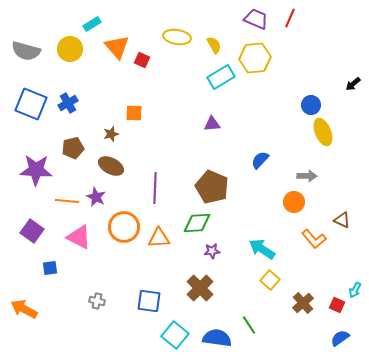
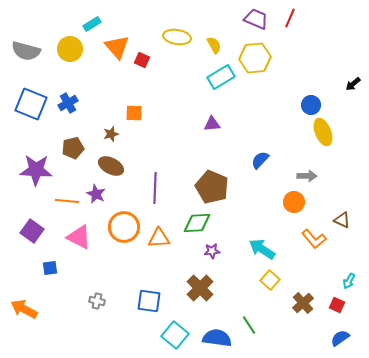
purple star at (96, 197): moved 3 px up
cyan arrow at (355, 290): moved 6 px left, 9 px up
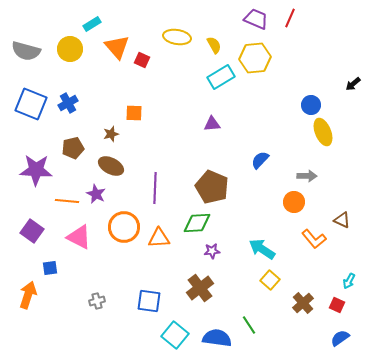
brown cross at (200, 288): rotated 8 degrees clockwise
gray cross at (97, 301): rotated 28 degrees counterclockwise
orange arrow at (24, 309): moved 4 px right, 14 px up; rotated 80 degrees clockwise
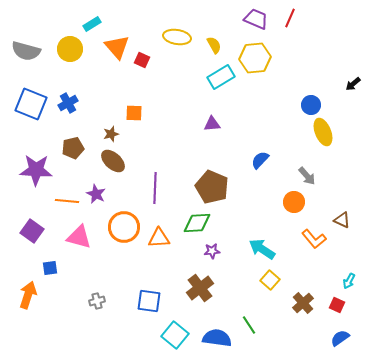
brown ellipse at (111, 166): moved 2 px right, 5 px up; rotated 15 degrees clockwise
gray arrow at (307, 176): rotated 48 degrees clockwise
pink triangle at (79, 237): rotated 12 degrees counterclockwise
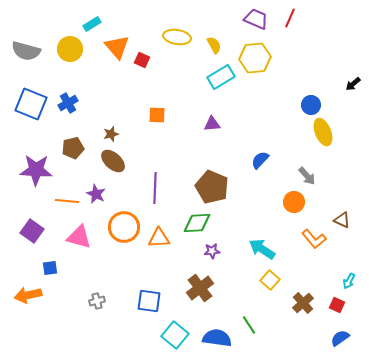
orange square at (134, 113): moved 23 px right, 2 px down
orange arrow at (28, 295): rotated 120 degrees counterclockwise
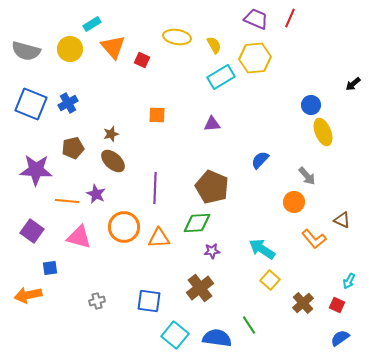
orange triangle at (117, 47): moved 4 px left
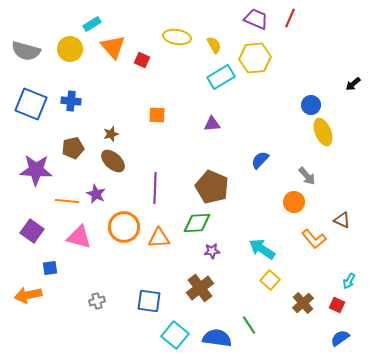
blue cross at (68, 103): moved 3 px right, 2 px up; rotated 36 degrees clockwise
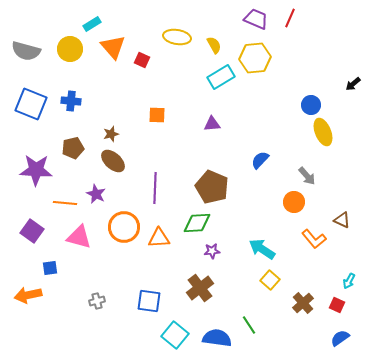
orange line at (67, 201): moved 2 px left, 2 px down
